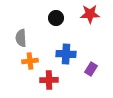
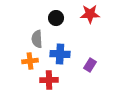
gray semicircle: moved 16 px right, 1 px down
blue cross: moved 6 px left
purple rectangle: moved 1 px left, 4 px up
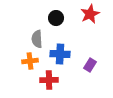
red star: rotated 24 degrees counterclockwise
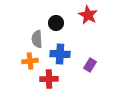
red star: moved 2 px left, 1 px down; rotated 18 degrees counterclockwise
black circle: moved 5 px down
red cross: moved 1 px up
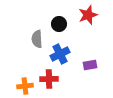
red star: rotated 24 degrees clockwise
black circle: moved 3 px right, 1 px down
blue cross: rotated 30 degrees counterclockwise
orange cross: moved 5 px left, 25 px down
purple rectangle: rotated 48 degrees clockwise
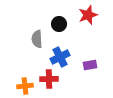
blue cross: moved 3 px down
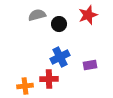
gray semicircle: moved 24 px up; rotated 78 degrees clockwise
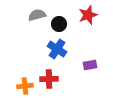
blue cross: moved 3 px left, 8 px up; rotated 30 degrees counterclockwise
